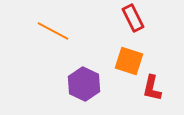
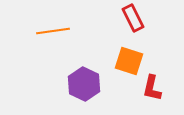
orange line: rotated 36 degrees counterclockwise
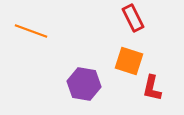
orange line: moved 22 px left; rotated 28 degrees clockwise
purple hexagon: rotated 16 degrees counterclockwise
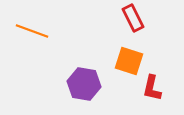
orange line: moved 1 px right
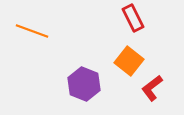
orange square: rotated 20 degrees clockwise
purple hexagon: rotated 12 degrees clockwise
red L-shape: rotated 40 degrees clockwise
